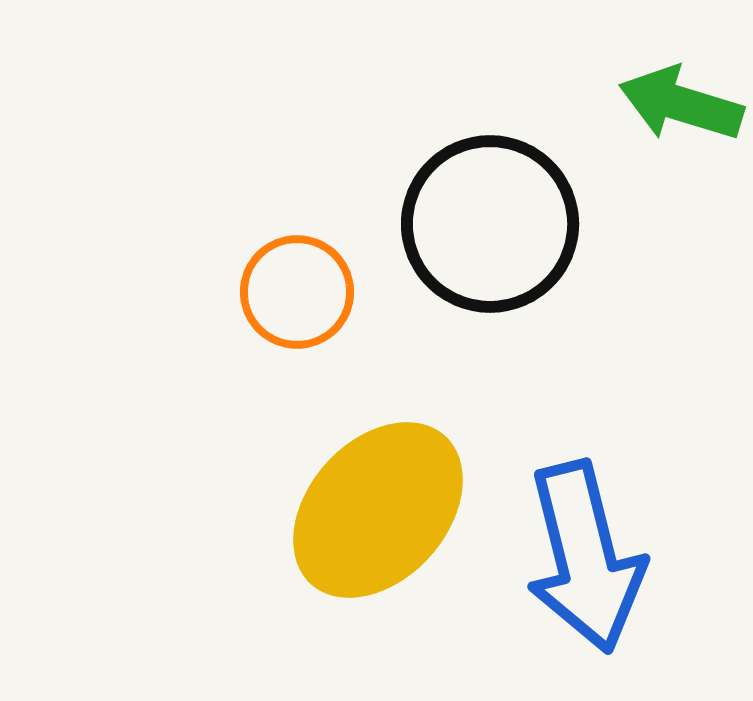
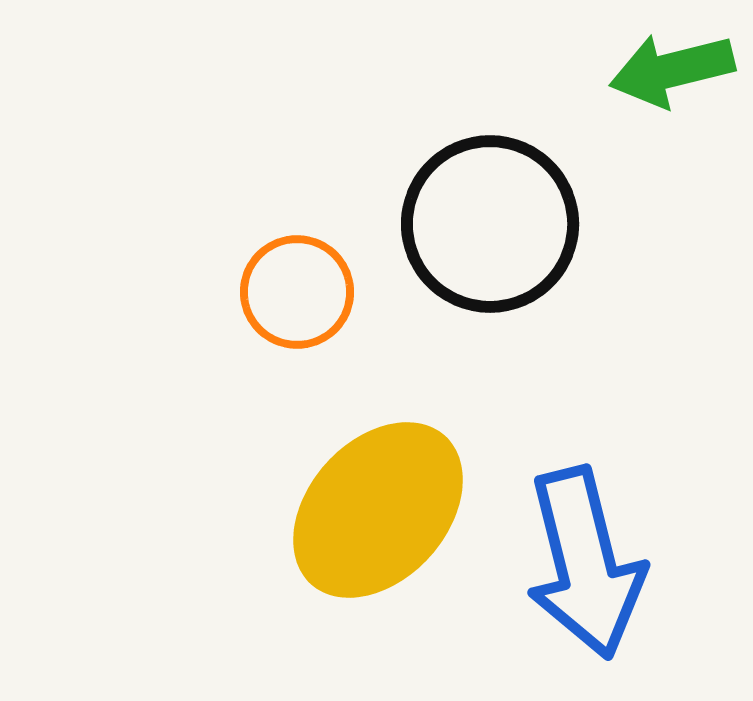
green arrow: moved 9 px left, 34 px up; rotated 31 degrees counterclockwise
blue arrow: moved 6 px down
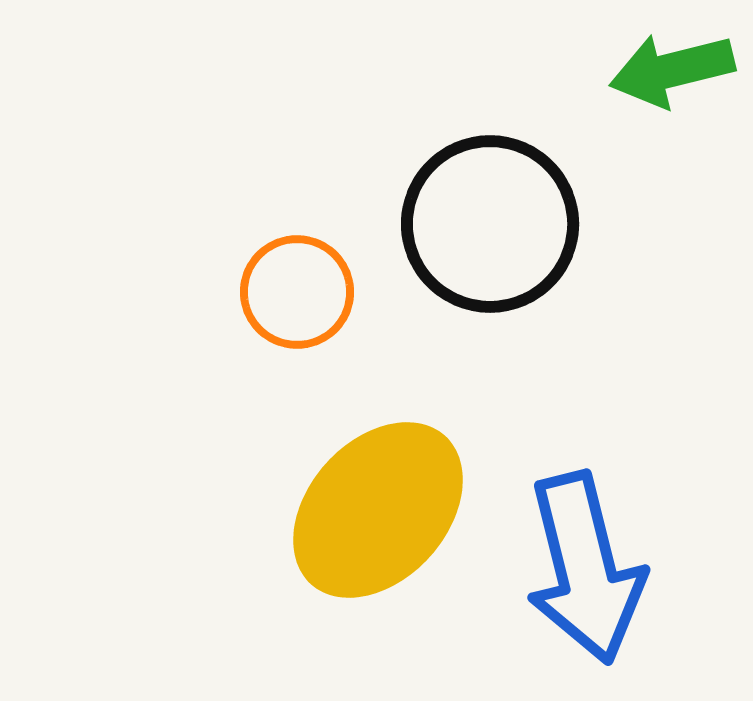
blue arrow: moved 5 px down
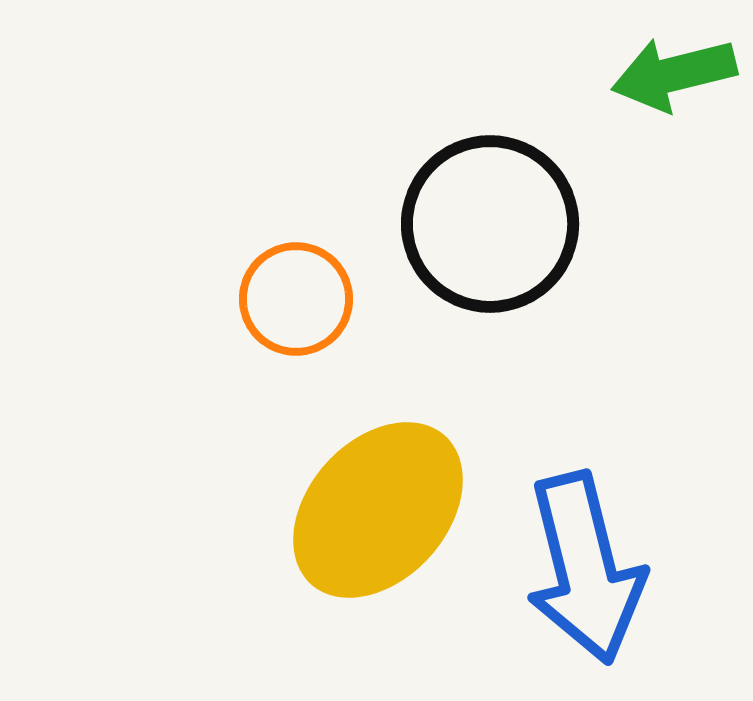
green arrow: moved 2 px right, 4 px down
orange circle: moved 1 px left, 7 px down
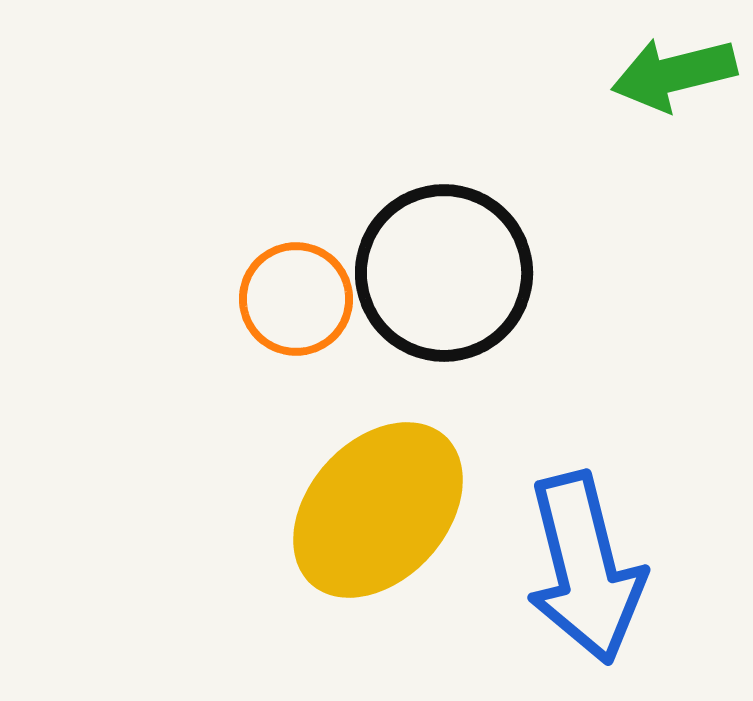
black circle: moved 46 px left, 49 px down
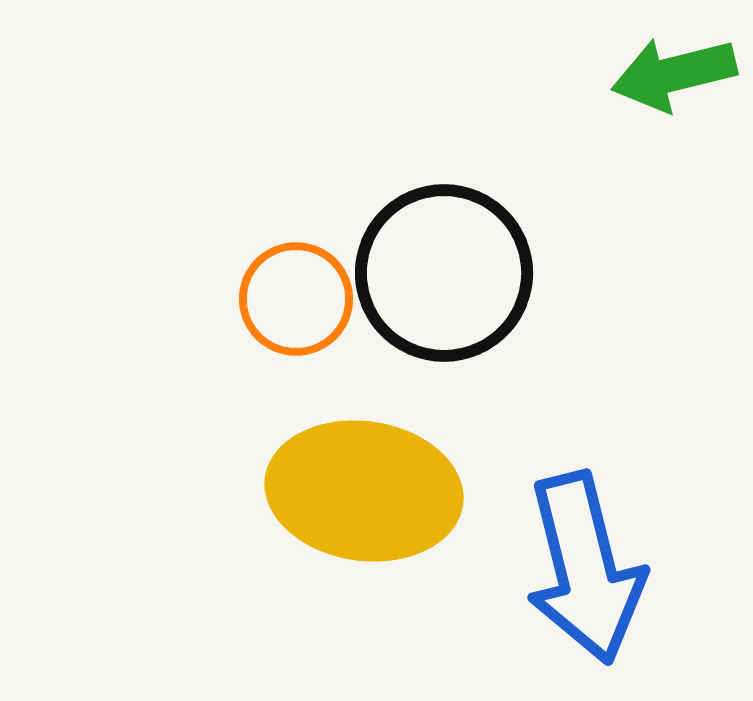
yellow ellipse: moved 14 px left, 19 px up; rotated 56 degrees clockwise
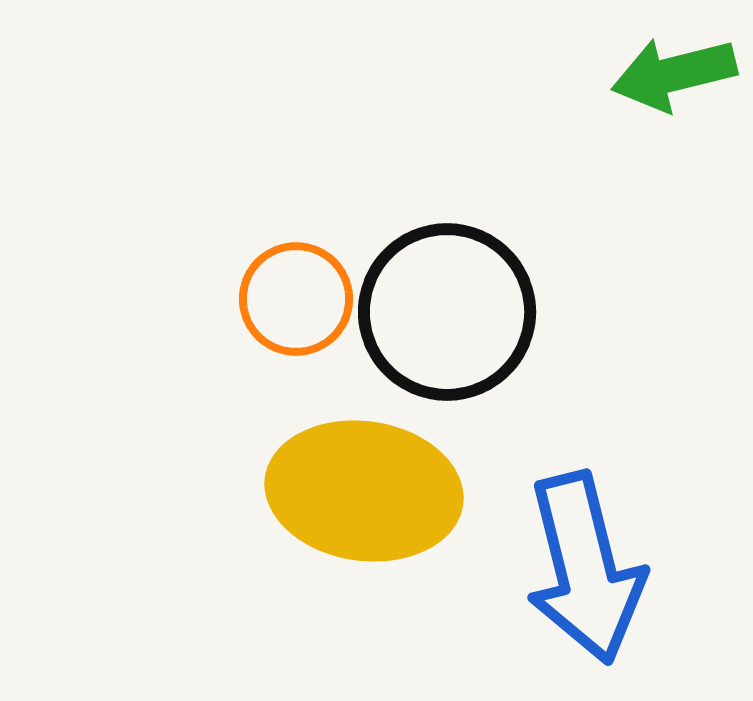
black circle: moved 3 px right, 39 px down
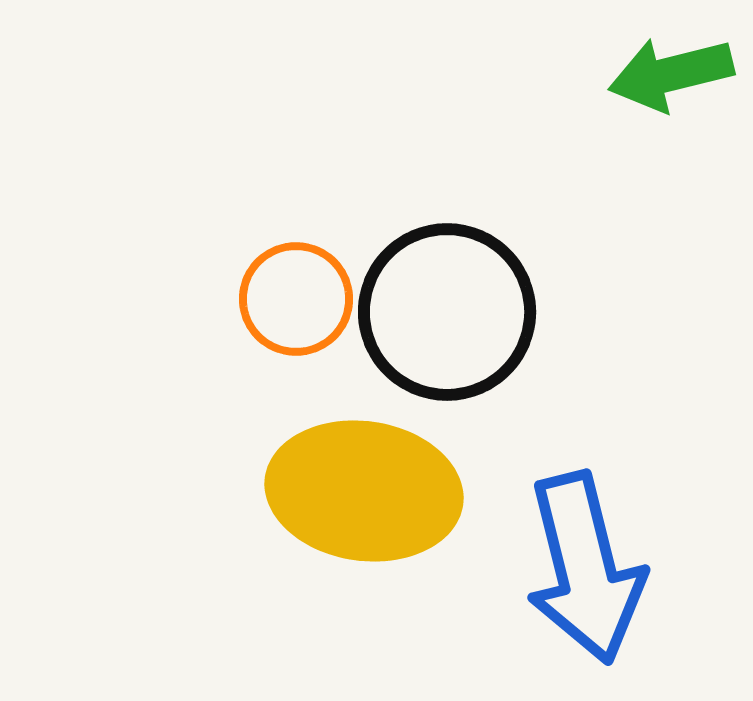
green arrow: moved 3 px left
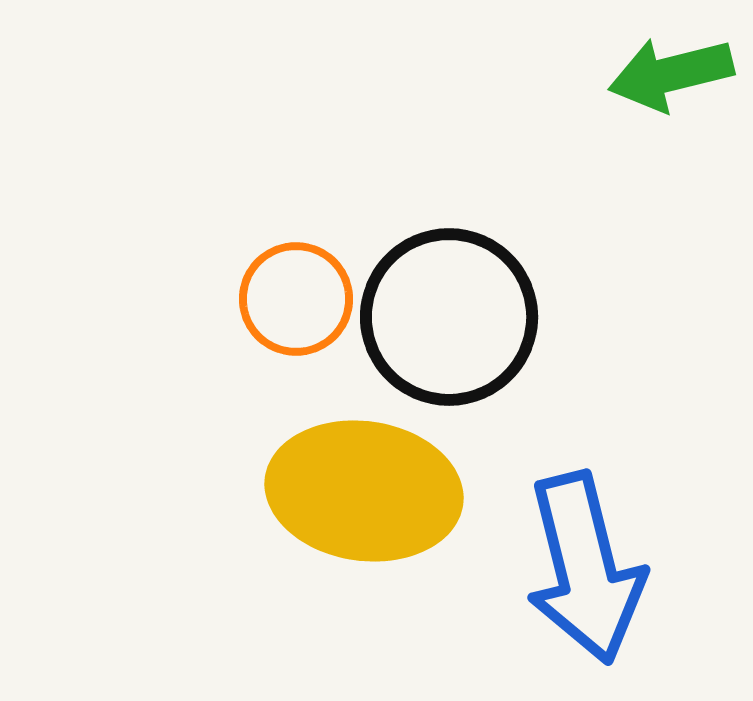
black circle: moved 2 px right, 5 px down
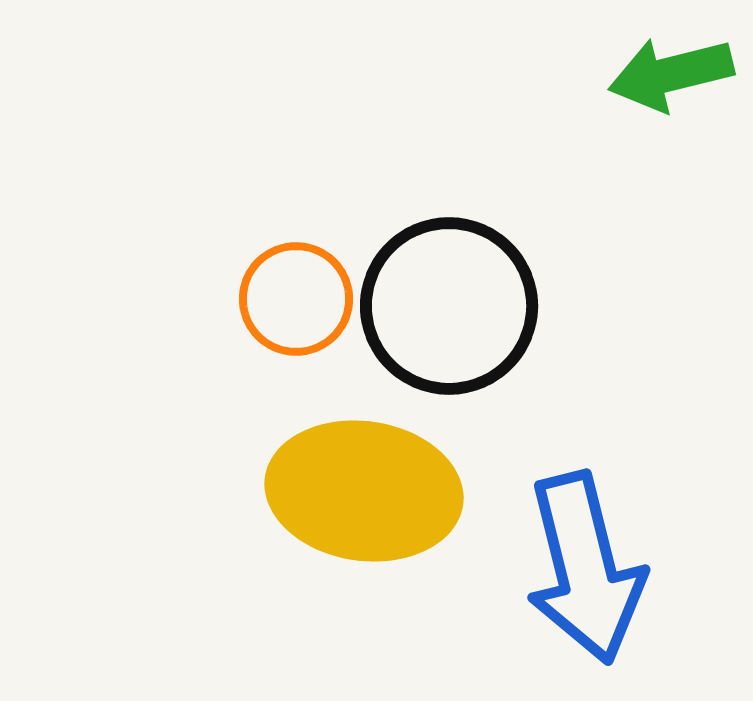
black circle: moved 11 px up
